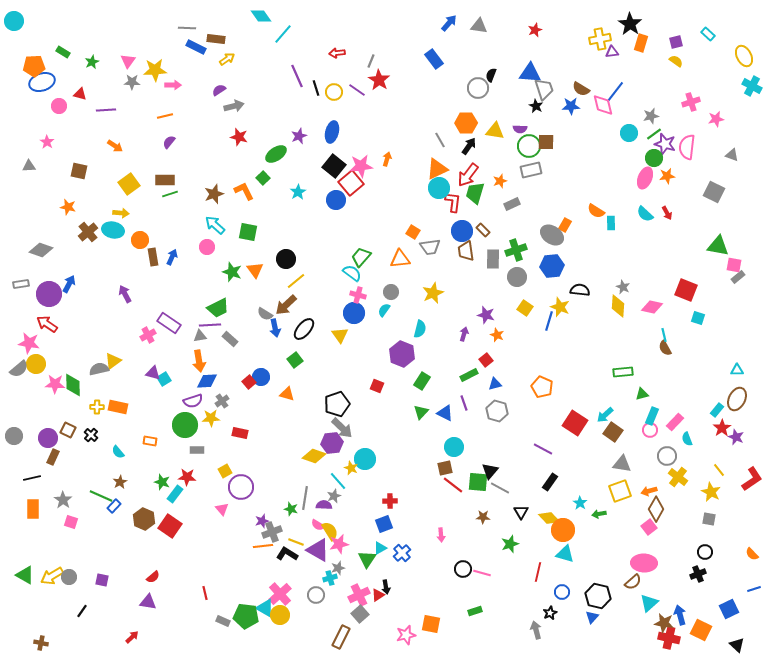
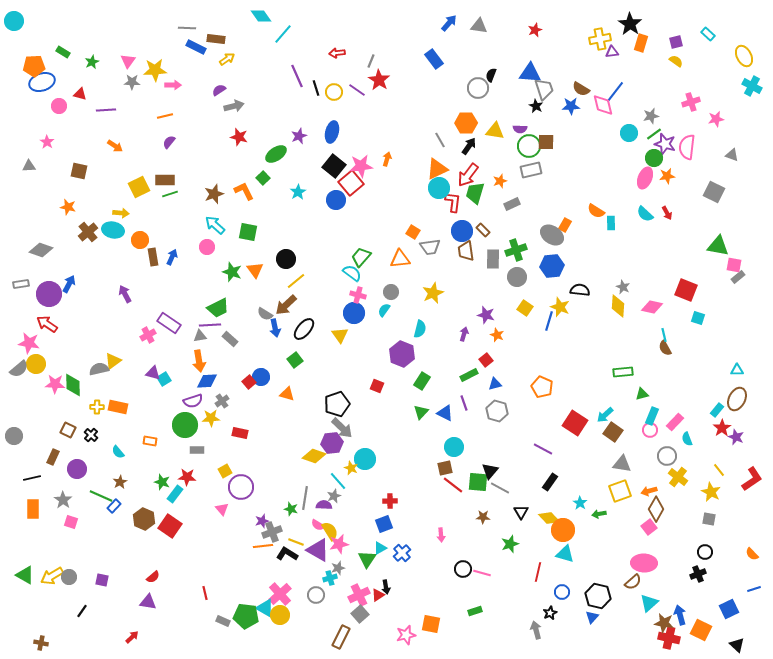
yellow square at (129, 184): moved 10 px right, 3 px down; rotated 10 degrees clockwise
purple circle at (48, 438): moved 29 px right, 31 px down
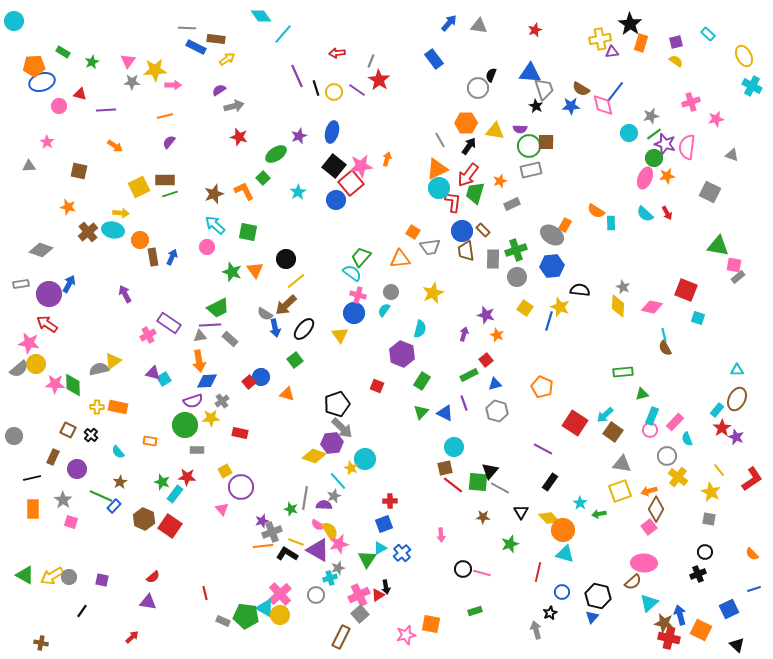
gray square at (714, 192): moved 4 px left
